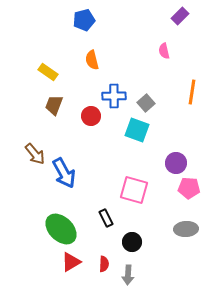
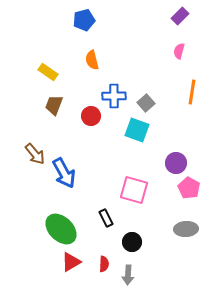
pink semicircle: moved 15 px right; rotated 28 degrees clockwise
pink pentagon: rotated 25 degrees clockwise
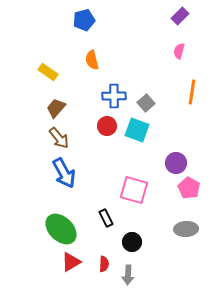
brown trapezoid: moved 2 px right, 3 px down; rotated 20 degrees clockwise
red circle: moved 16 px right, 10 px down
brown arrow: moved 24 px right, 16 px up
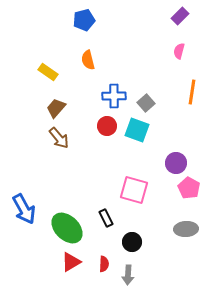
orange semicircle: moved 4 px left
blue arrow: moved 40 px left, 36 px down
green ellipse: moved 6 px right, 1 px up
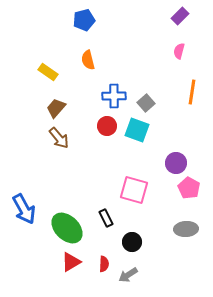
gray arrow: rotated 54 degrees clockwise
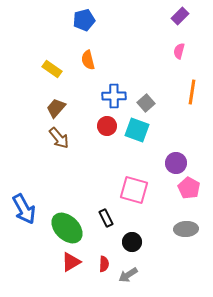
yellow rectangle: moved 4 px right, 3 px up
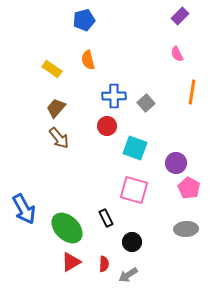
pink semicircle: moved 2 px left, 3 px down; rotated 42 degrees counterclockwise
cyan square: moved 2 px left, 18 px down
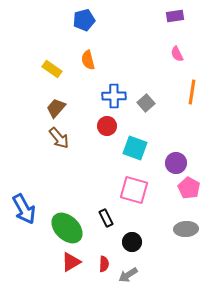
purple rectangle: moved 5 px left; rotated 36 degrees clockwise
